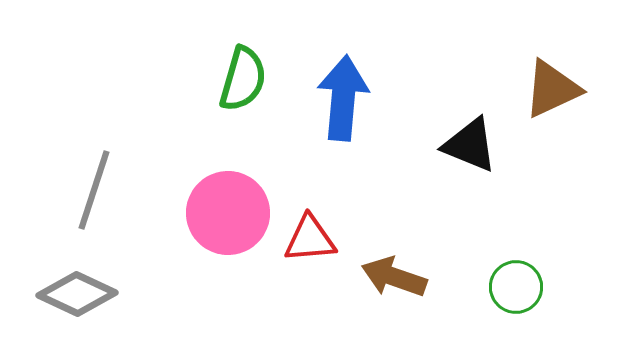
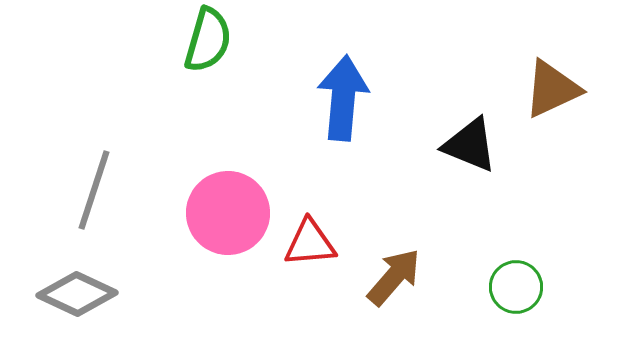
green semicircle: moved 35 px left, 39 px up
red triangle: moved 4 px down
brown arrow: rotated 112 degrees clockwise
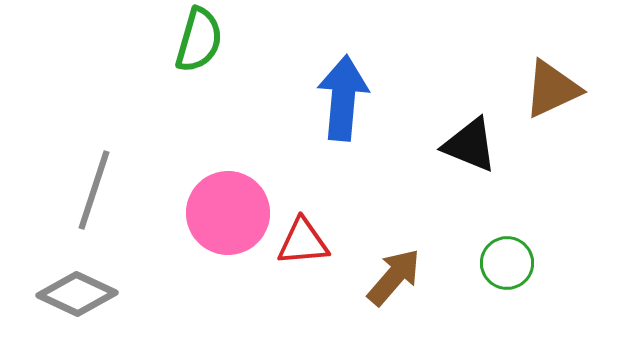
green semicircle: moved 9 px left
red triangle: moved 7 px left, 1 px up
green circle: moved 9 px left, 24 px up
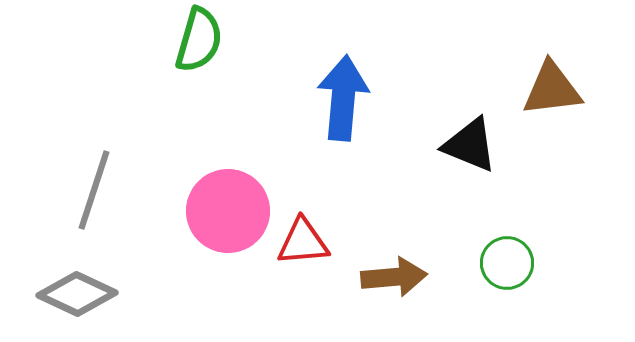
brown triangle: rotated 18 degrees clockwise
pink circle: moved 2 px up
brown arrow: rotated 44 degrees clockwise
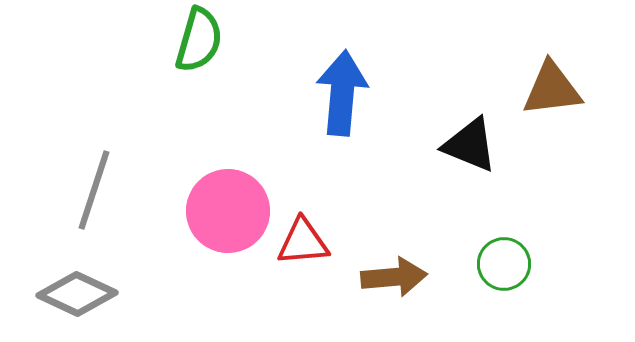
blue arrow: moved 1 px left, 5 px up
green circle: moved 3 px left, 1 px down
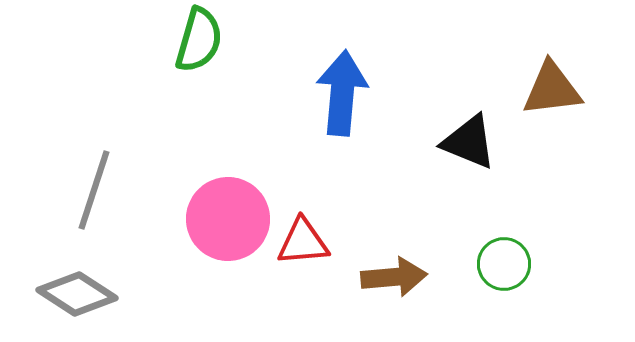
black triangle: moved 1 px left, 3 px up
pink circle: moved 8 px down
gray diamond: rotated 8 degrees clockwise
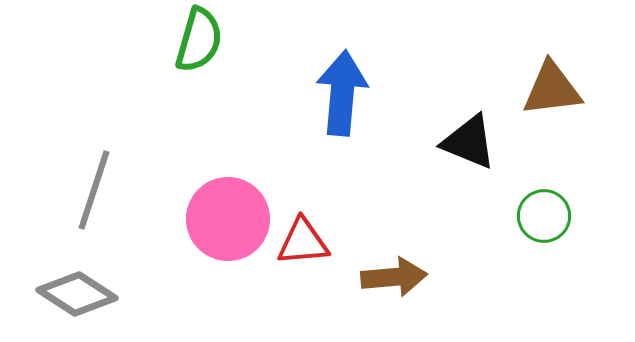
green circle: moved 40 px right, 48 px up
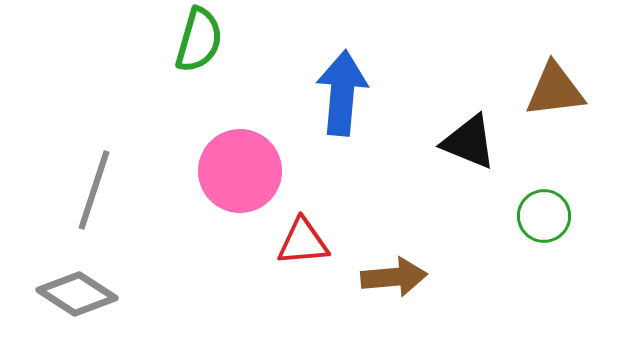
brown triangle: moved 3 px right, 1 px down
pink circle: moved 12 px right, 48 px up
